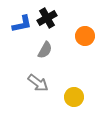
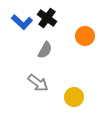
black cross: rotated 24 degrees counterclockwise
blue L-shape: moved 2 px up; rotated 55 degrees clockwise
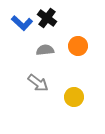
blue L-shape: moved 1 px down
orange circle: moved 7 px left, 10 px down
gray semicircle: rotated 126 degrees counterclockwise
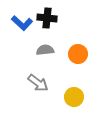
black cross: rotated 30 degrees counterclockwise
orange circle: moved 8 px down
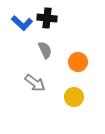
gray semicircle: rotated 72 degrees clockwise
orange circle: moved 8 px down
gray arrow: moved 3 px left
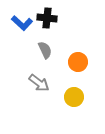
gray arrow: moved 4 px right
